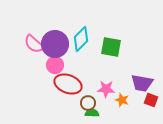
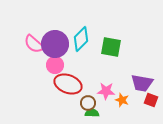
pink star: moved 2 px down
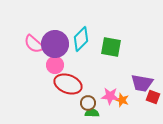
pink star: moved 4 px right, 5 px down
red square: moved 2 px right, 3 px up
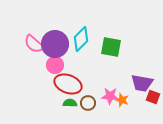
green semicircle: moved 22 px left, 10 px up
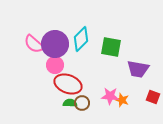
purple trapezoid: moved 4 px left, 14 px up
brown circle: moved 6 px left
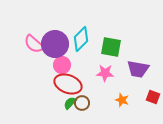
pink circle: moved 7 px right
pink star: moved 5 px left, 23 px up
green semicircle: rotated 48 degrees counterclockwise
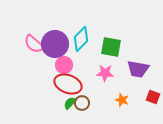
pink circle: moved 2 px right
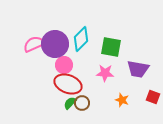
pink semicircle: rotated 115 degrees clockwise
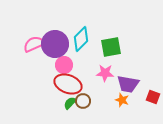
green square: rotated 20 degrees counterclockwise
purple trapezoid: moved 10 px left, 15 px down
brown circle: moved 1 px right, 2 px up
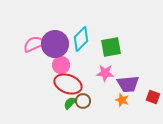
pink circle: moved 3 px left
purple trapezoid: rotated 15 degrees counterclockwise
